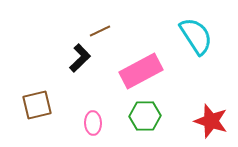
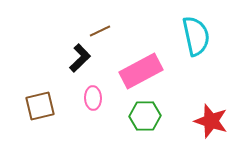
cyan semicircle: rotated 21 degrees clockwise
brown square: moved 3 px right, 1 px down
pink ellipse: moved 25 px up
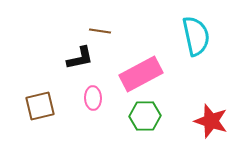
brown line: rotated 35 degrees clockwise
black L-shape: rotated 32 degrees clockwise
pink rectangle: moved 3 px down
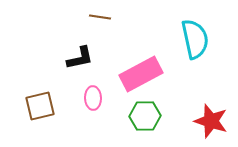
brown line: moved 14 px up
cyan semicircle: moved 1 px left, 3 px down
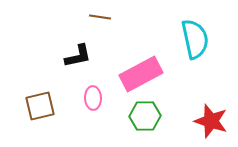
black L-shape: moved 2 px left, 2 px up
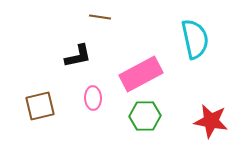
red star: rotated 8 degrees counterclockwise
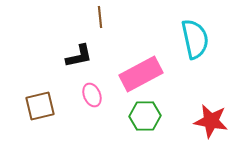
brown line: rotated 75 degrees clockwise
black L-shape: moved 1 px right
pink ellipse: moved 1 px left, 3 px up; rotated 20 degrees counterclockwise
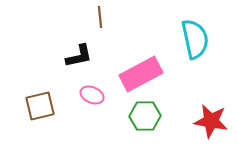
pink ellipse: rotated 45 degrees counterclockwise
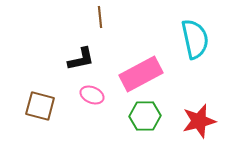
black L-shape: moved 2 px right, 3 px down
brown square: rotated 28 degrees clockwise
red star: moved 12 px left; rotated 24 degrees counterclockwise
